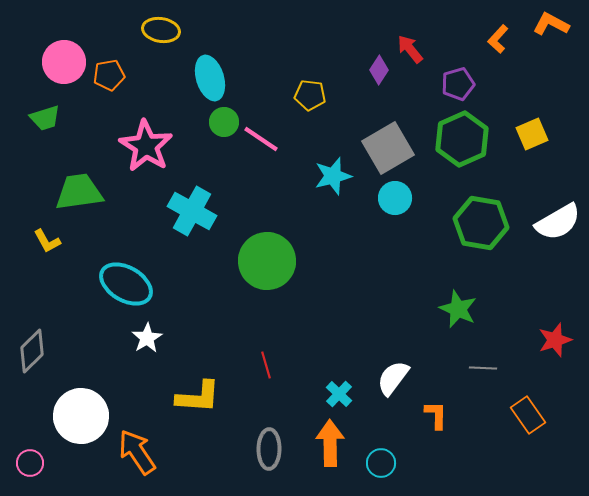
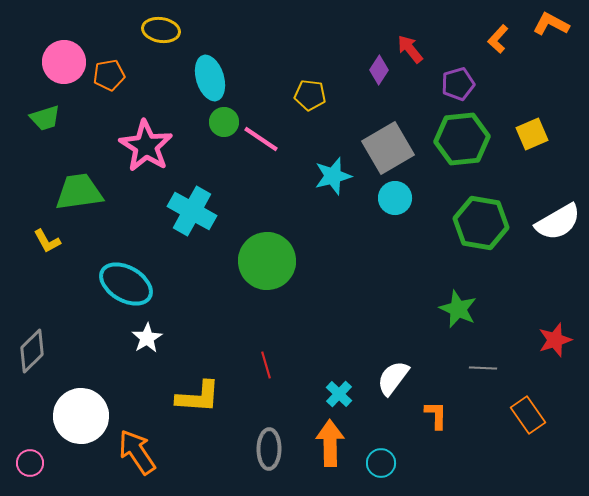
green hexagon at (462, 139): rotated 18 degrees clockwise
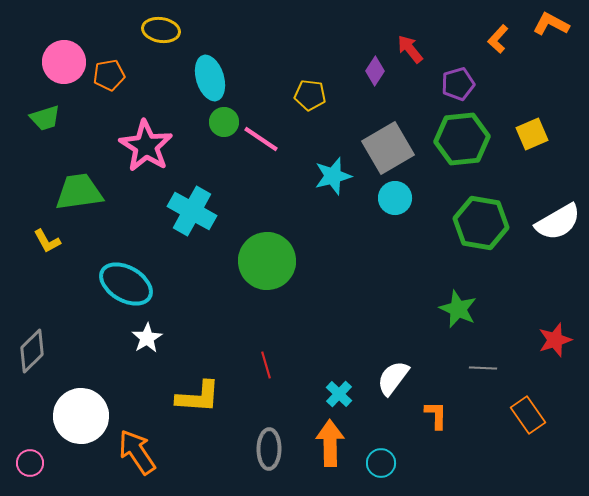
purple diamond at (379, 70): moved 4 px left, 1 px down
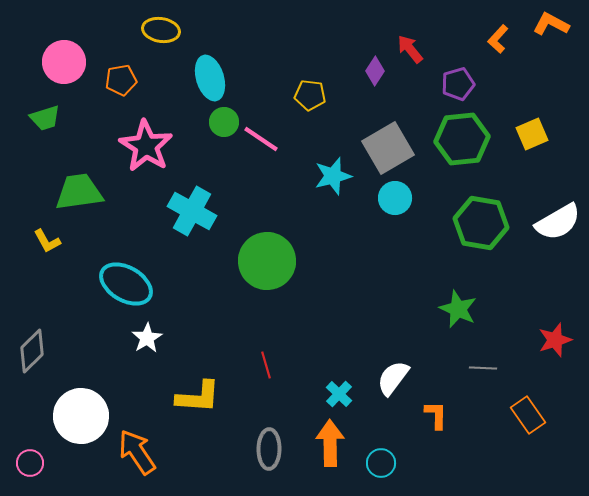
orange pentagon at (109, 75): moved 12 px right, 5 px down
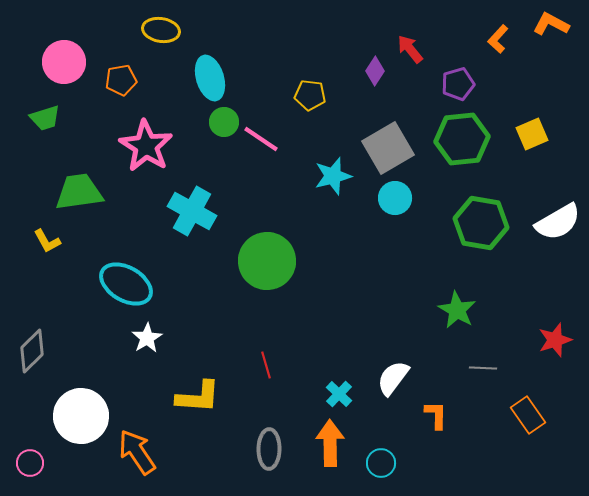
green star at (458, 309): moved 1 px left, 1 px down; rotated 6 degrees clockwise
